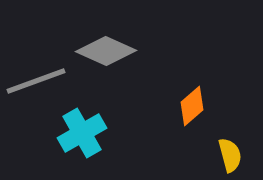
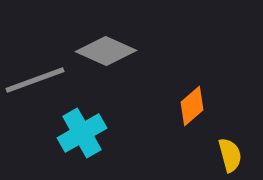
gray line: moved 1 px left, 1 px up
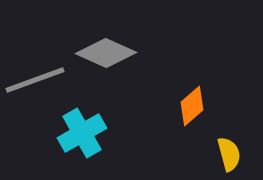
gray diamond: moved 2 px down
yellow semicircle: moved 1 px left, 1 px up
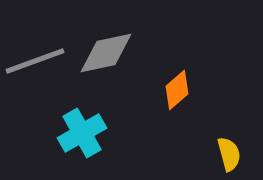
gray diamond: rotated 36 degrees counterclockwise
gray line: moved 19 px up
orange diamond: moved 15 px left, 16 px up
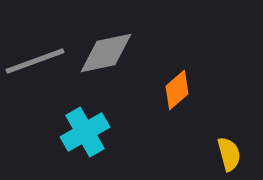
cyan cross: moved 3 px right, 1 px up
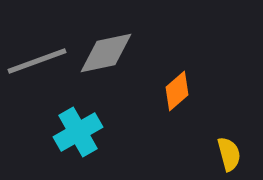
gray line: moved 2 px right
orange diamond: moved 1 px down
cyan cross: moved 7 px left
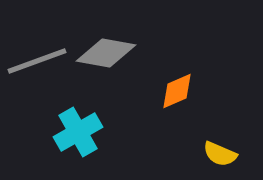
gray diamond: rotated 22 degrees clockwise
orange diamond: rotated 18 degrees clockwise
yellow semicircle: moved 9 px left; rotated 128 degrees clockwise
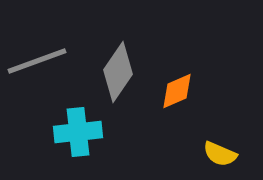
gray diamond: moved 12 px right, 19 px down; rotated 66 degrees counterclockwise
cyan cross: rotated 24 degrees clockwise
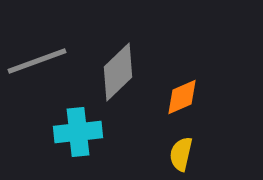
gray diamond: rotated 12 degrees clockwise
orange diamond: moved 5 px right, 6 px down
yellow semicircle: moved 39 px left; rotated 80 degrees clockwise
